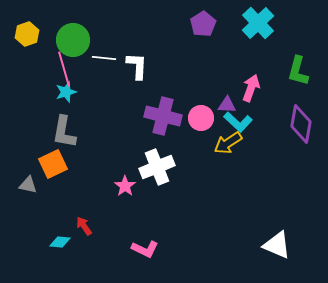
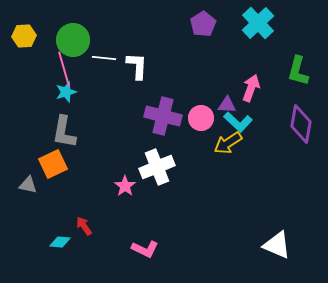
yellow hexagon: moved 3 px left, 2 px down; rotated 15 degrees clockwise
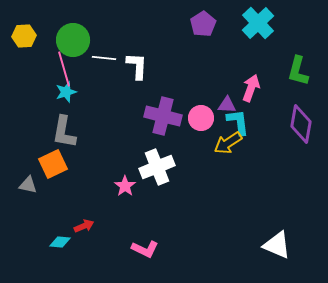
cyan L-shape: rotated 140 degrees counterclockwise
red arrow: rotated 102 degrees clockwise
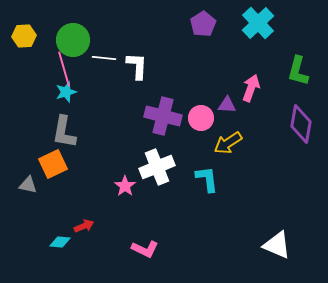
cyan L-shape: moved 31 px left, 57 px down
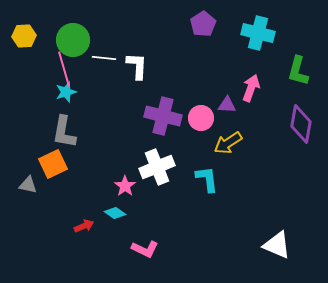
cyan cross: moved 10 px down; rotated 32 degrees counterclockwise
cyan diamond: moved 55 px right, 29 px up; rotated 30 degrees clockwise
